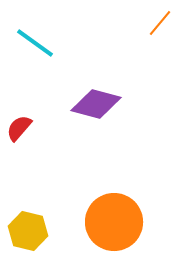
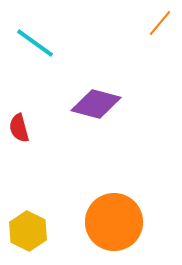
red semicircle: rotated 56 degrees counterclockwise
yellow hexagon: rotated 12 degrees clockwise
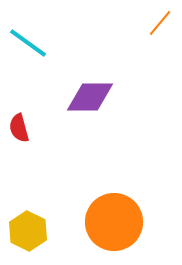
cyan line: moved 7 px left
purple diamond: moved 6 px left, 7 px up; rotated 15 degrees counterclockwise
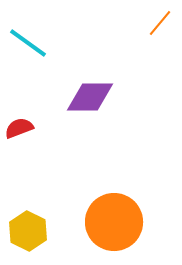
red semicircle: rotated 84 degrees clockwise
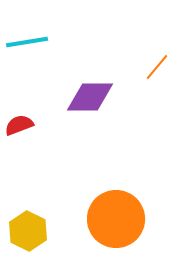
orange line: moved 3 px left, 44 px down
cyan line: moved 1 px left, 1 px up; rotated 45 degrees counterclockwise
red semicircle: moved 3 px up
orange circle: moved 2 px right, 3 px up
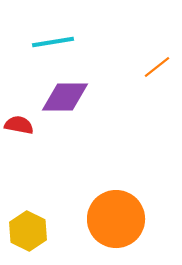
cyan line: moved 26 px right
orange line: rotated 12 degrees clockwise
purple diamond: moved 25 px left
red semicircle: rotated 32 degrees clockwise
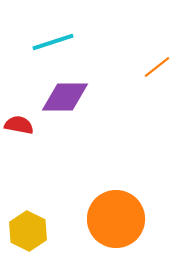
cyan line: rotated 9 degrees counterclockwise
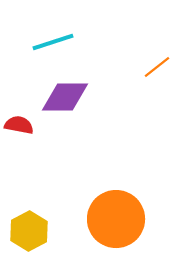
yellow hexagon: moved 1 px right; rotated 6 degrees clockwise
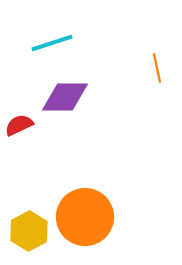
cyan line: moved 1 px left, 1 px down
orange line: moved 1 px down; rotated 64 degrees counterclockwise
red semicircle: rotated 36 degrees counterclockwise
orange circle: moved 31 px left, 2 px up
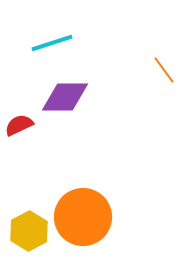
orange line: moved 7 px right, 2 px down; rotated 24 degrees counterclockwise
orange circle: moved 2 px left
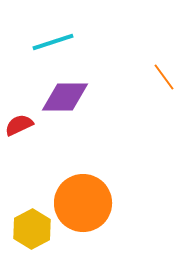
cyan line: moved 1 px right, 1 px up
orange line: moved 7 px down
orange circle: moved 14 px up
yellow hexagon: moved 3 px right, 2 px up
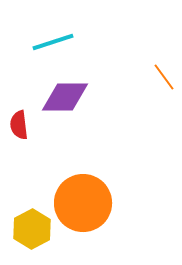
red semicircle: rotated 72 degrees counterclockwise
